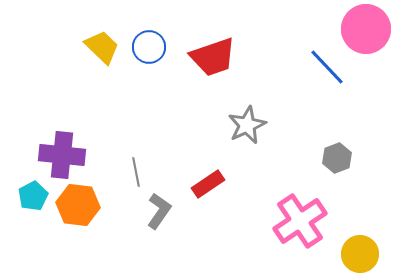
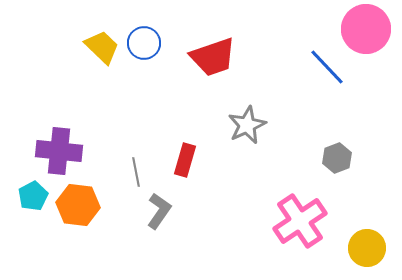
blue circle: moved 5 px left, 4 px up
purple cross: moved 3 px left, 4 px up
red rectangle: moved 23 px left, 24 px up; rotated 40 degrees counterclockwise
yellow circle: moved 7 px right, 6 px up
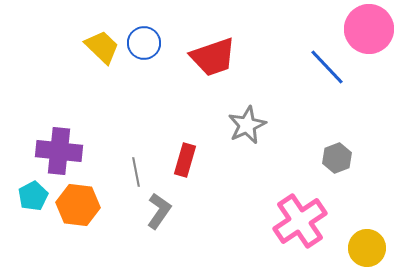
pink circle: moved 3 px right
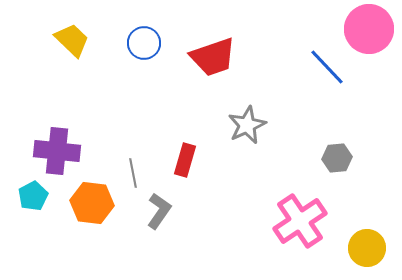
yellow trapezoid: moved 30 px left, 7 px up
purple cross: moved 2 px left
gray hexagon: rotated 16 degrees clockwise
gray line: moved 3 px left, 1 px down
orange hexagon: moved 14 px right, 2 px up
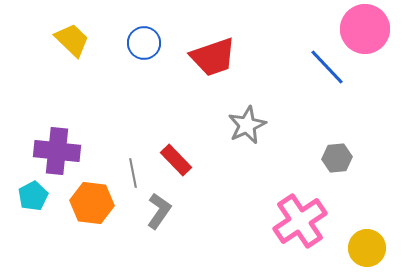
pink circle: moved 4 px left
red rectangle: moved 9 px left; rotated 60 degrees counterclockwise
